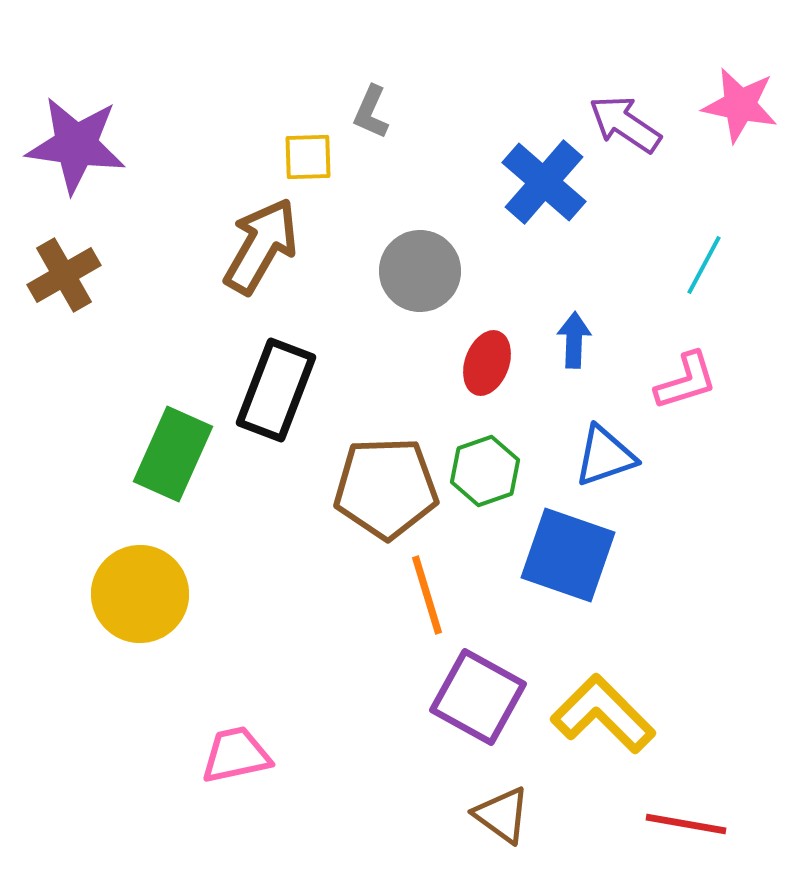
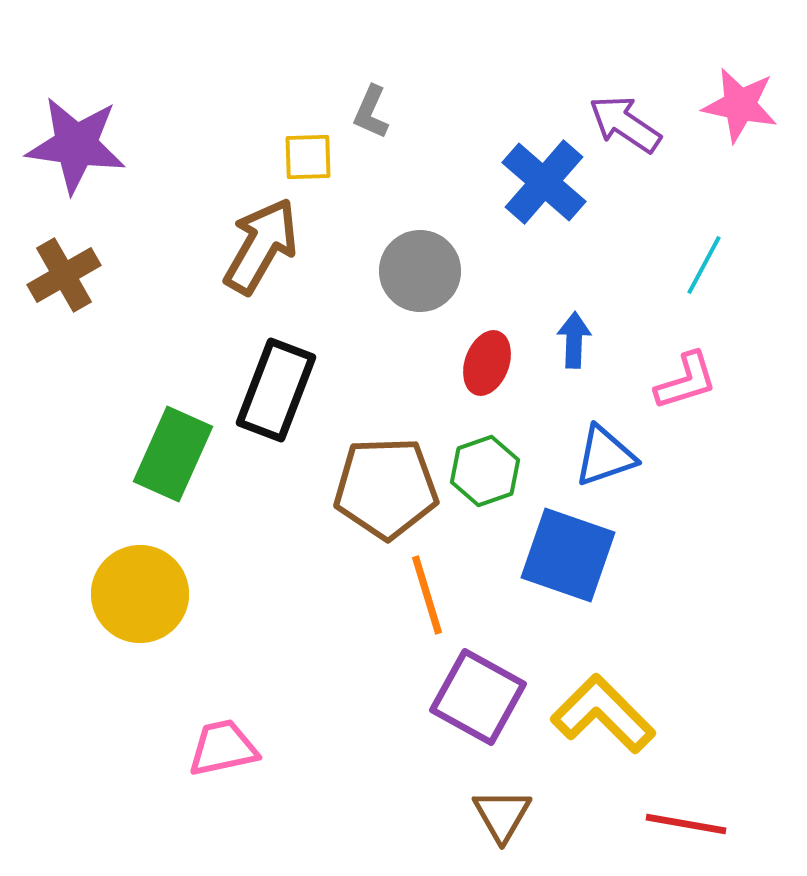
pink trapezoid: moved 13 px left, 7 px up
brown triangle: rotated 24 degrees clockwise
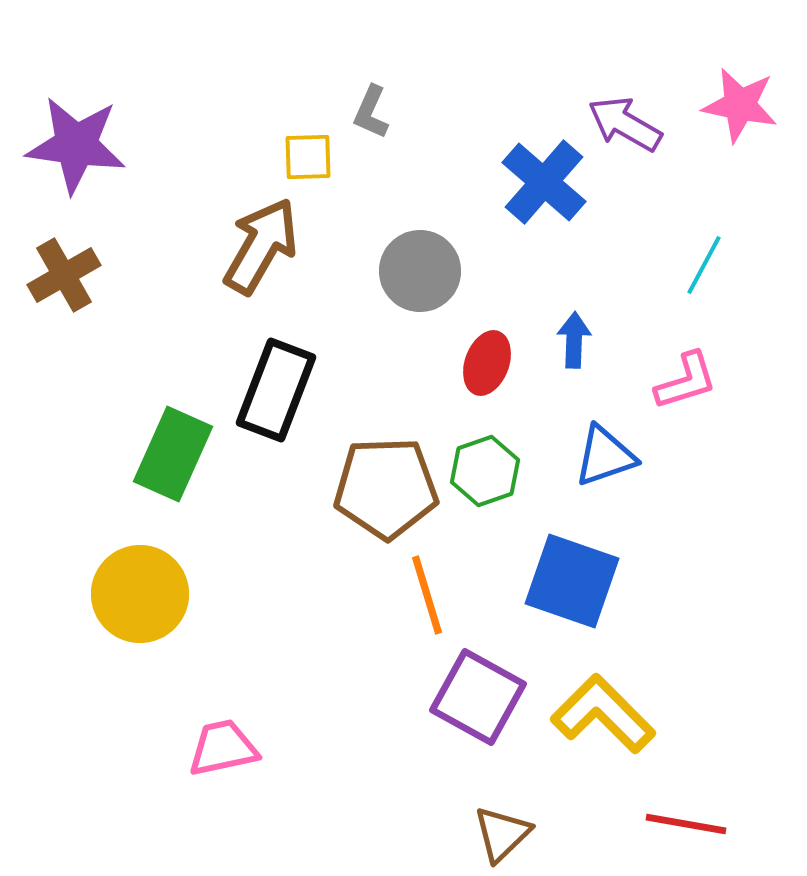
purple arrow: rotated 4 degrees counterclockwise
blue square: moved 4 px right, 26 px down
brown triangle: moved 19 px down; rotated 16 degrees clockwise
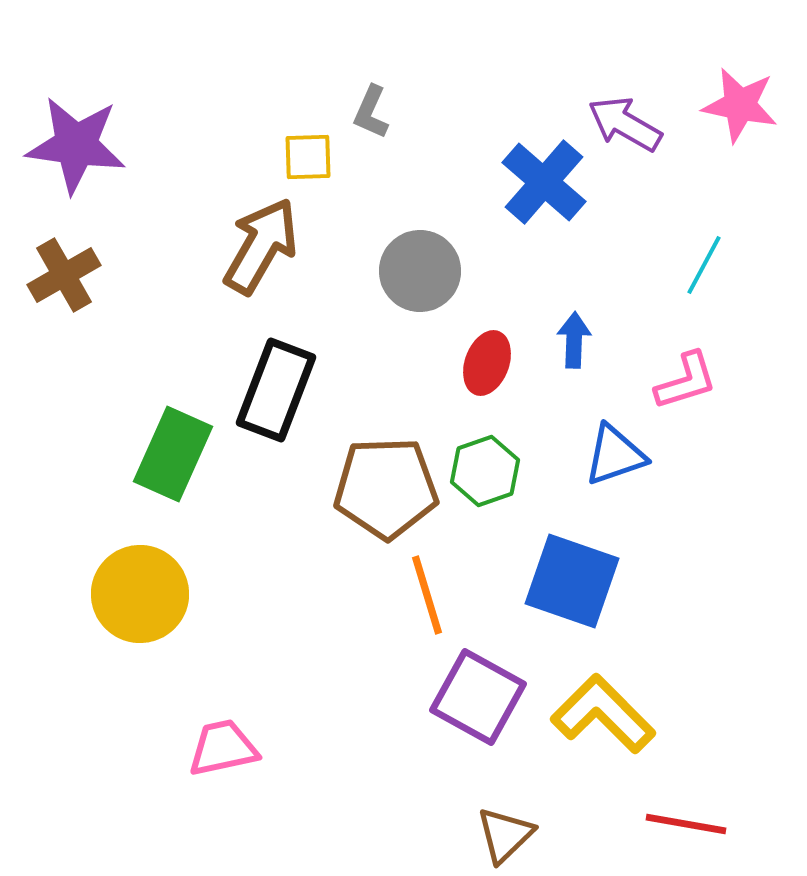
blue triangle: moved 10 px right, 1 px up
brown triangle: moved 3 px right, 1 px down
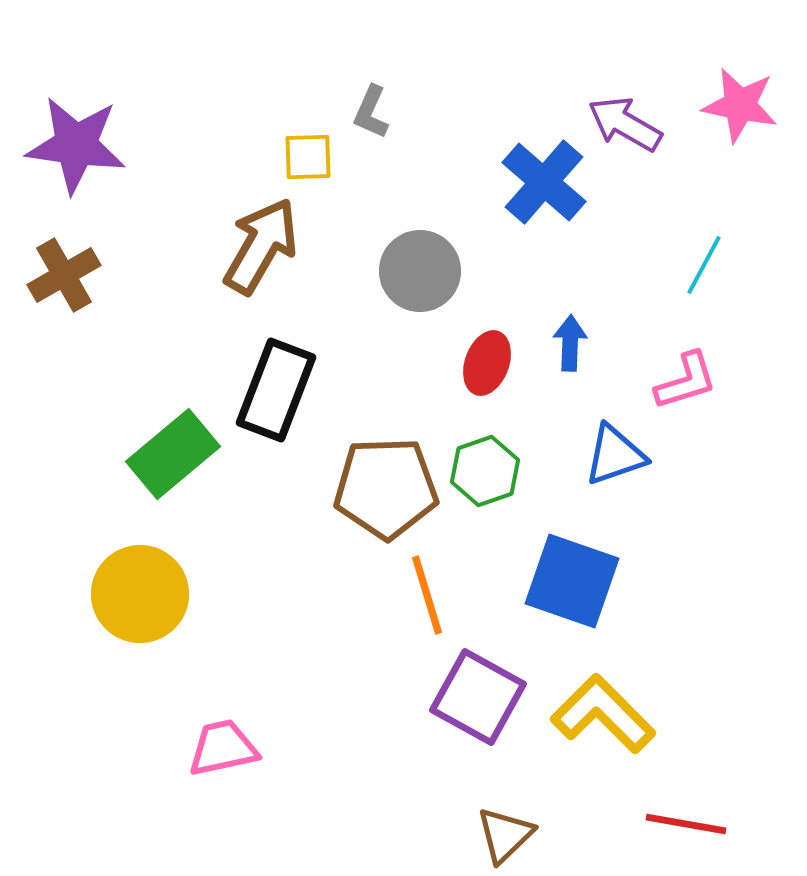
blue arrow: moved 4 px left, 3 px down
green rectangle: rotated 26 degrees clockwise
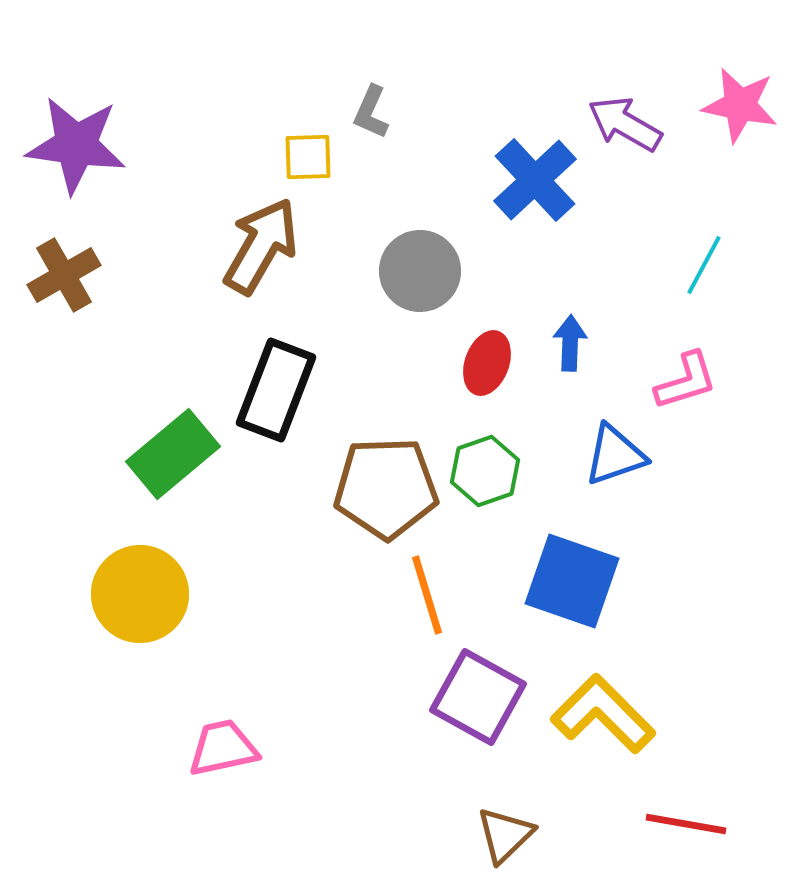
blue cross: moved 9 px left, 2 px up; rotated 6 degrees clockwise
